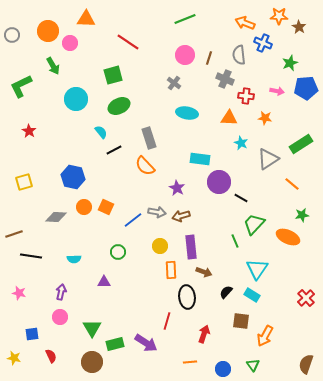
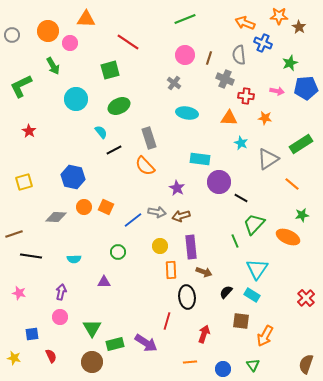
green square at (113, 75): moved 3 px left, 5 px up
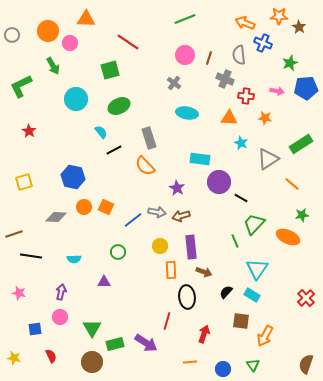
blue square at (32, 334): moved 3 px right, 5 px up
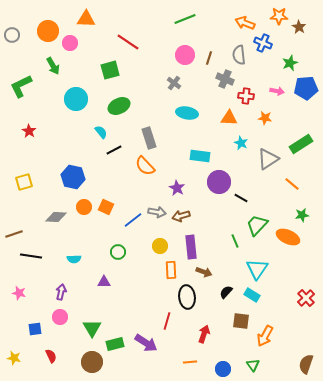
cyan rectangle at (200, 159): moved 3 px up
green trapezoid at (254, 224): moved 3 px right, 1 px down
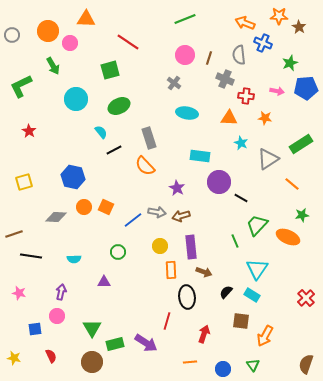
pink circle at (60, 317): moved 3 px left, 1 px up
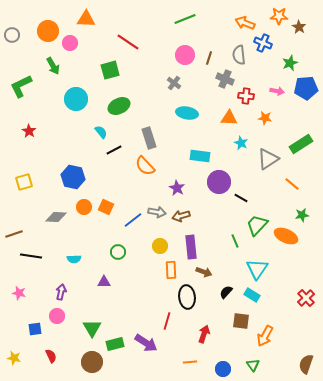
orange ellipse at (288, 237): moved 2 px left, 1 px up
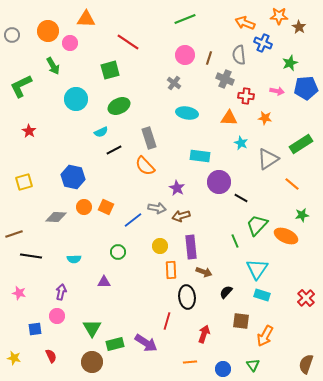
cyan semicircle at (101, 132): rotated 104 degrees clockwise
gray arrow at (157, 212): moved 4 px up
cyan rectangle at (252, 295): moved 10 px right; rotated 14 degrees counterclockwise
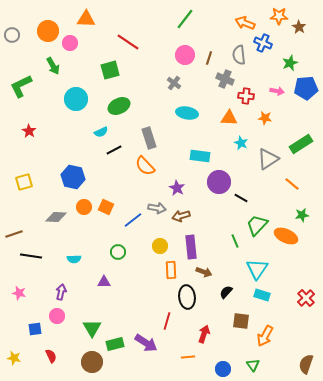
green line at (185, 19): rotated 30 degrees counterclockwise
orange line at (190, 362): moved 2 px left, 5 px up
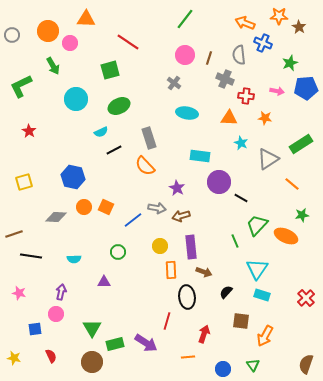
pink circle at (57, 316): moved 1 px left, 2 px up
